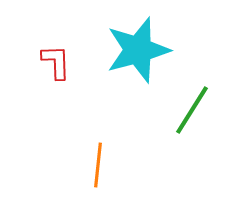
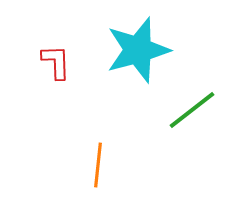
green line: rotated 20 degrees clockwise
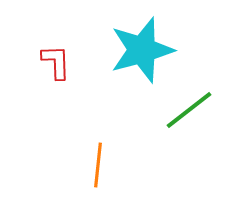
cyan star: moved 4 px right
green line: moved 3 px left
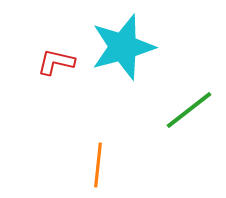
cyan star: moved 19 px left, 3 px up
red L-shape: rotated 75 degrees counterclockwise
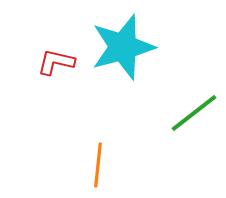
green line: moved 5 px right, 3 px down
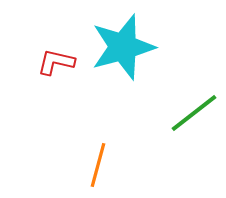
orange line: rotated 9 degrees clockwise
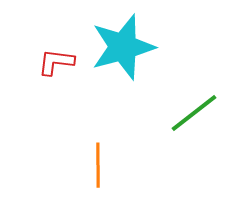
red L-shape: rotated 6 degrees counterclockwise
orange line: rotated 15 degrees counterclockwise
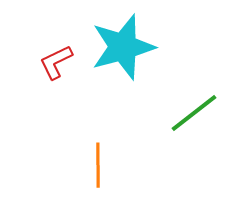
red L-shape: rotated 33 degrees counterclockwise
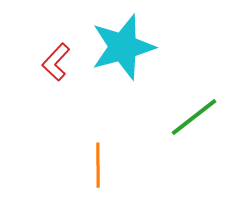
red L-shape: rotated 21 degrees counterclockwise
green line: moved 4 px down
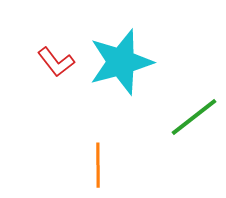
cyan star: moved 2 px left, 15 px down
red L-shape: rotated 81 degrees counterclockwise
